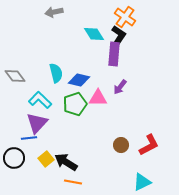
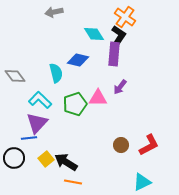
blue diamond: moved 1 px left, 20 px up
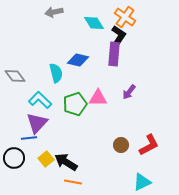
cyan diamond: moved 11 px up
purple arrow: moved 9 px right, 5 px down
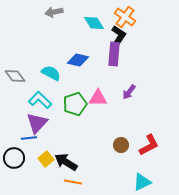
cyan semicircle: moved 5 px left; rotated 48 degrees counterclockwise
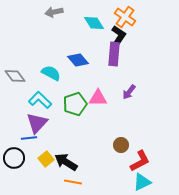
blue diamond: rotated 35 degrees clockwise
red L-shape: moved 9 px left, 16 px down
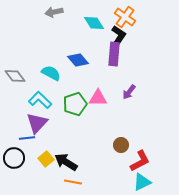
blue line: moved 2 px left
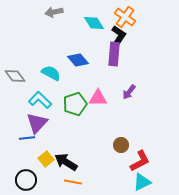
black circle: moved 12 px right, 22 px down
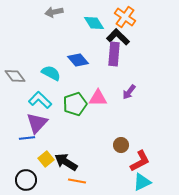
black L-shape: rotated 80 degrees counterclockwise
orange line: moved 4 px right, 1 px up
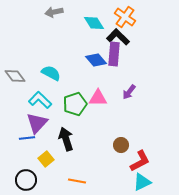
blue diamond: moved 18 px right
black arrow: moved 23 px up; rotated 40 degrees clockwise
